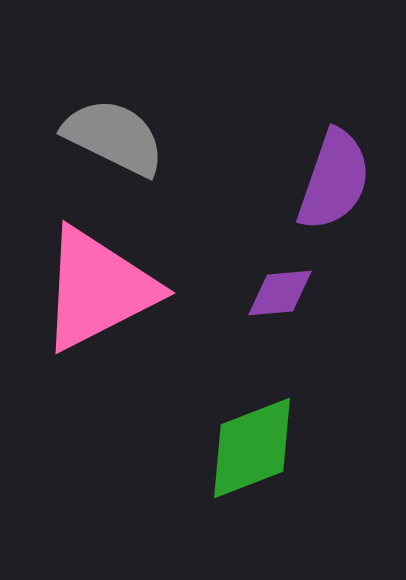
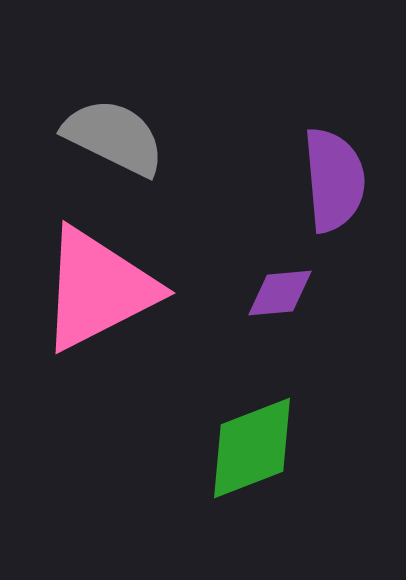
purple semicircle: rotated 24 degrees counterclockwise
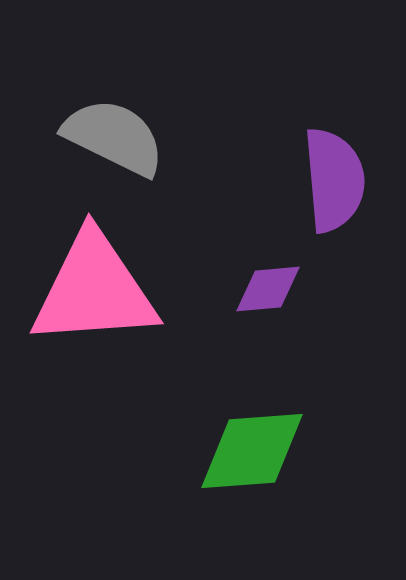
pink triangle: moved 4 px left, 1 px down; rotated 23 degrees clockwise
purple diamond: moved 12 px left, 4 px up
green diamond: moved 3 px down; rotated 17 degrees clockwise
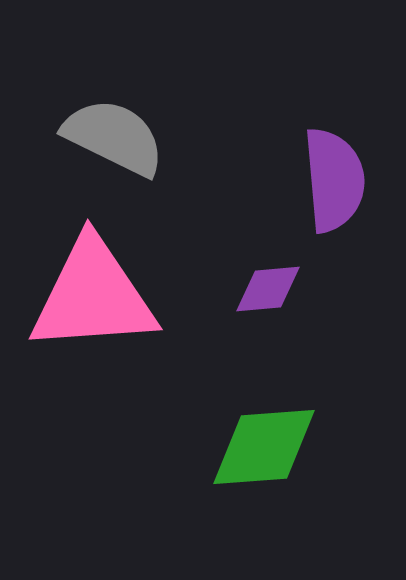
pink triangle: moved 1 px left, 6 px down
green diamond: moved 12 px right, 4 px up
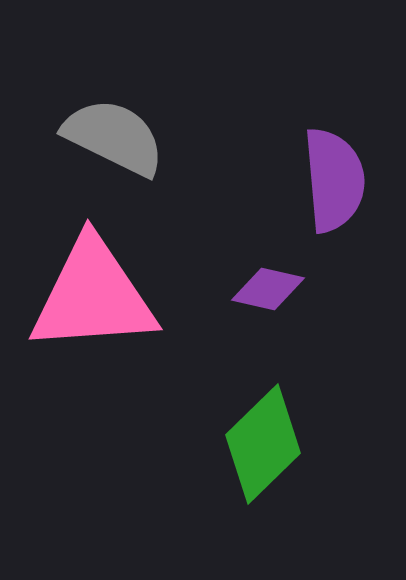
purple diamond: rotated 18 degrees clockwise
green diamond: moved 1 px left, 3 px up; rotated 40 degrees counterclockwise
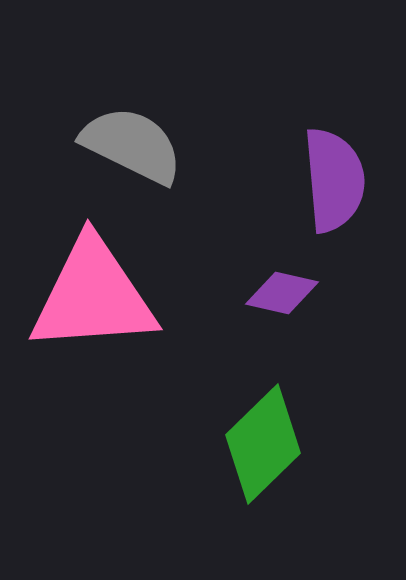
gray semicircle: moved 18 px right, 8 px down
purple diamond: moved 14 px right, 4 px down
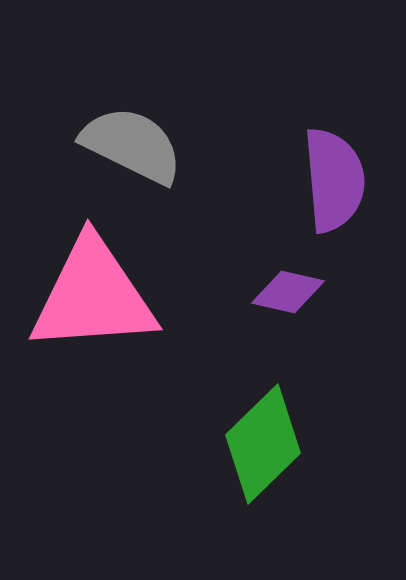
purple diamond: moved 6 px right, 1 px up
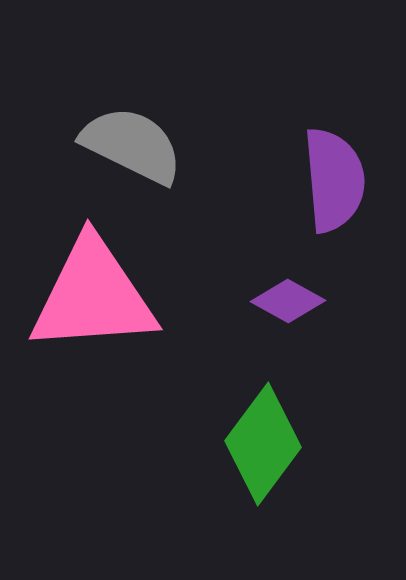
purple diamond: moved 9 px down; rotated 16 degrees clockwise
green diamond: rotated 9 degrees counterclockwise
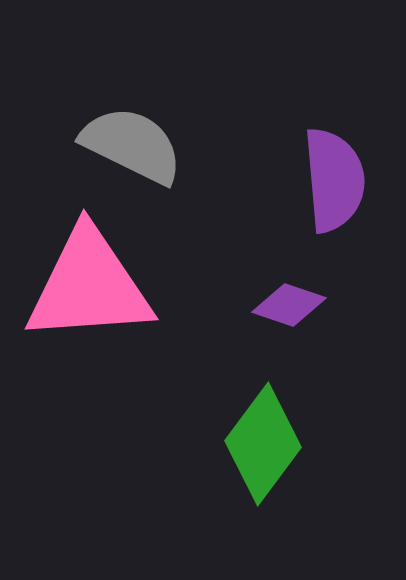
pink triangle: moved 4 px left, 10 px up
purple diamond: moved 1 px right, 4 px down; rotated 10 degrees counterclockwise
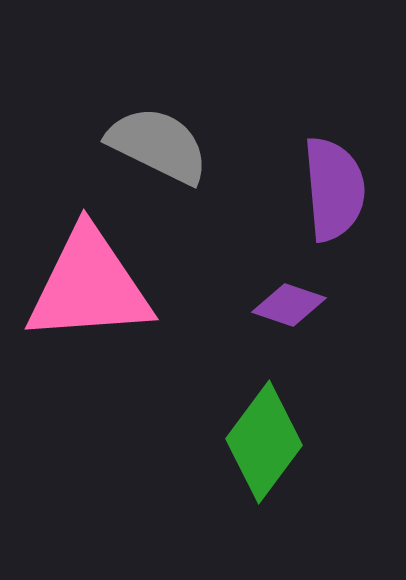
gray semicircle: moved 26 px right
purple semicircle: moved 9 px down
green diamond: moved 1 px right, 2 px up
